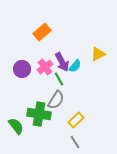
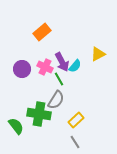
pink cross: rotated 28 degrees counterclockwise
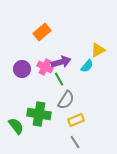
yellow triangle: moved 4 px up
purple arrow: moved 1 px left; rotated 78 degrees counterclockwise
cyan semicircle: moved 12 px right
gray semicircle: moved 10 px right
yellow rectangle: rotated 21 degrees clockwise
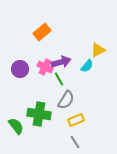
purple circle: moved 2 px left
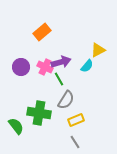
purple circle: moved 1 px right, 2 px up
green cross: moved 1 px up
